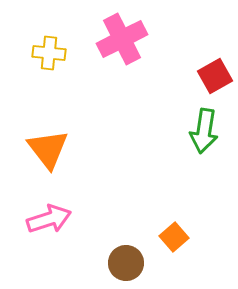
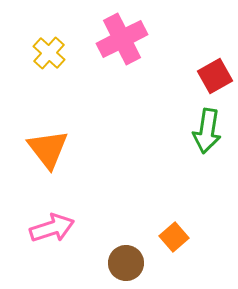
yellow cross: rotated 36 degrees clockwise
green arrow: moved 3 px right
pink arrow: moved 3 px right, 9 px down
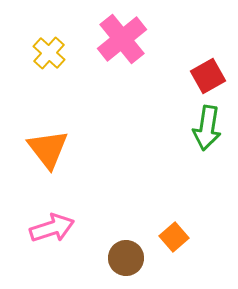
pink cross: rotated 12 degrees counterclockwise
red square: moved 7 px left
green arrow: moved 3 px up
brown circle: moved 5 px up
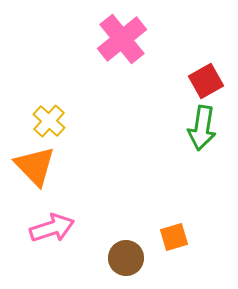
yellow cross: moved 68 px down
red square: moved 2 px left, 5 px down
green arrow: moved 5 px left
orange triangle: moved 13 px left, 17 px down; rotated 6 degrees counterclockwise
orange square: rotated 24 degrees clockwise
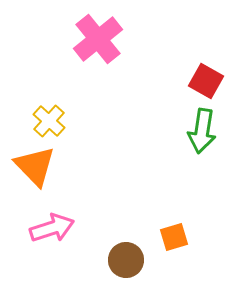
pink cross: moved 24 px left
red square: rotated 32 degrees counterclockwise
green arrow: moved 3 px down
brown circle: moved 2 px down
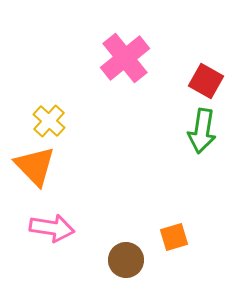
pink cross: moved 27 px right, 19 px down
pink arrow: rotated 27 degrees clockwise
